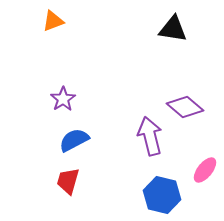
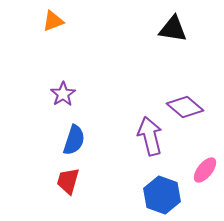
purple star: moved 5 px up
blue semicircle: rotated 136 degrees clockwise
blue hexagon: rotated 6 degrees clockwise
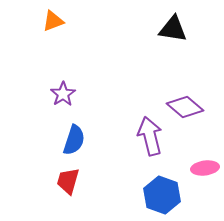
pink ellipse: moved 2 px up; rotated 44 degrees clockwise
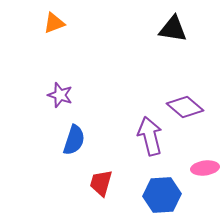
orange triangle: moved 1 px right, 2 px down
purple star: moved 3 px left, 1 px down; rotated 20 degrees counterclockwise
red trapezoid: moved 33 px right, 2 px down
blue hexagon: rotated 24 degrees counterclockwise
